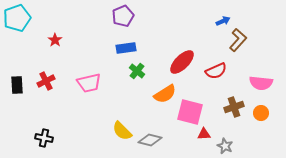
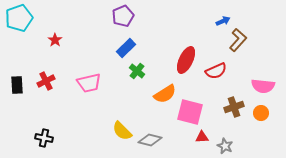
cyan pentagon: moved 2 px right
blue rectangle: rotated 36 degrees counterclockwise
red ellipse: moved 4 px right, 2 px up; rotated 20 degrees counterclockwise
pink semicircle: moved 2 px right, 3 px down
red triangle: moved 2 px left, 3 px down
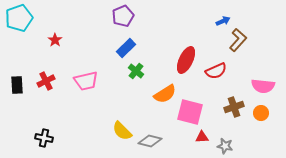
green cross: moved 1 px left
pink trapezoid: moved 3 px left, 2 px up
gray diamond: moved 1 px down
gray star: rotated 14 degrees counterclockwise
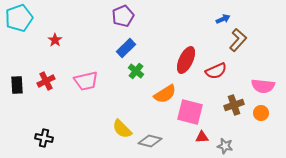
blue arrow: moved 2 px up
brown cross: moved 2 px up
yellow semicircle: moved 2 px up
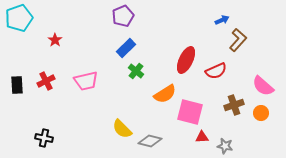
blue arrow: moved 1 px left, 1 px down
pink semicircle: rotated 35 degrees clockwise
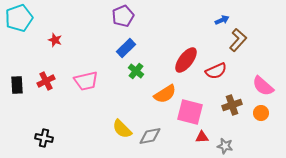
red star: rotated 16 degrees counterclockwise
red ellipse: rotated 12 degrees clockwise
brown cross: moved 2 px left
gray diamond: moved 5 px up; rotated 25 degrees counterclockwise
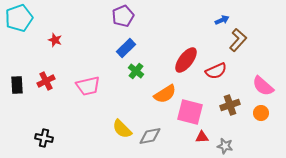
pink trapezoid: moved 2 px right, 5 px down
brown cross: moved 2 px left
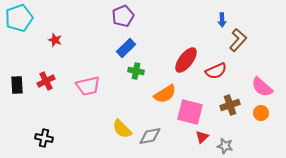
blue arrow: rotated 112 degrees clockwise
green cross: rotated 28 degrees counterclockwise
pink semicircle: moved 1 px left, 1 px down
red triangle: rotated 40 degrees counterclockwise
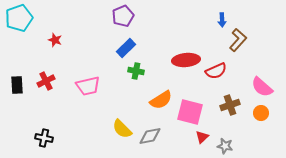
red ellipse: rotated 48 degrees clockwise
orange semicircle: moved 4 px left, 6 px down
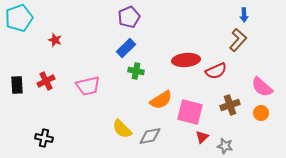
purple pentagon: moved 6 px right, 1 px down
blue arrow: moved 22 px right, 5 px up
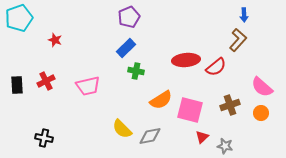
red semicircle: moved 4 px up; rotated 15 degrees counterclockwise
pink square: moved 2 px up
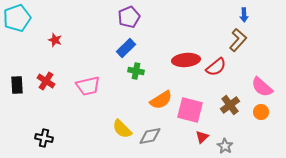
cyan pentagon: moved 2 px left
red cross: rotated 30 degrees counterclockwise
brown cross: rotated 18 degrees counterclockwise
orange circle: moved 1 px up
gray star: rotated 21 degrees clockwise
